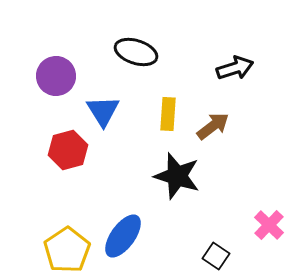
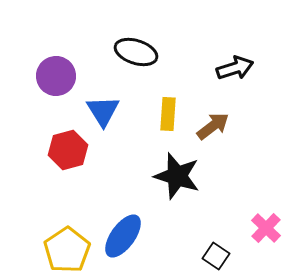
pink cross: moved 3 px left, 3 px down
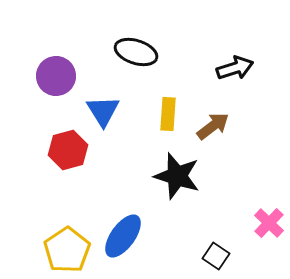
pink cross: moved 3 px right, 5 px up
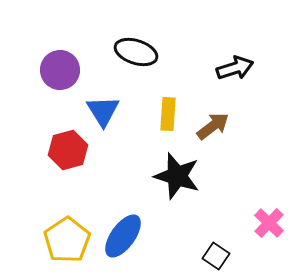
purple circle: moved 4 px right, 6 px up
yellow pentagon: moved 10 px up
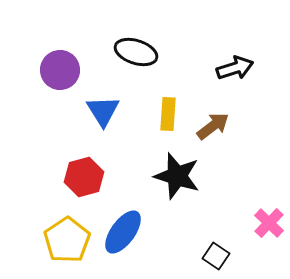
red hexagon: moved 16 px right, 27 px down
blue ellipse: moved 4 px up
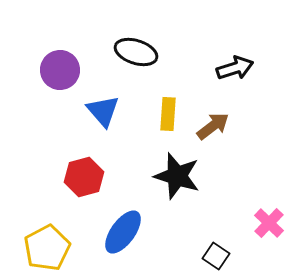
blue triangle: rotated 9 degrees counterclockwise
yellow pentagon: moved 20 px left, 8 px down; rotated 6 degrees clockwise
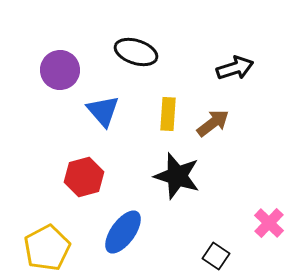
brown arrow: moved 3 px up
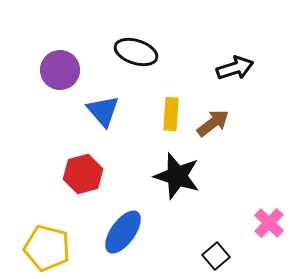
yellow rectangle: moved 3 px right
red hexagon: moved 1 px left, 3 px up
yellow pentagon: rotated 30 degrees counterclockwise
black square: rotated 16 degrees clockwise
